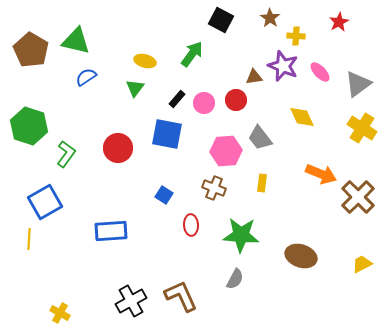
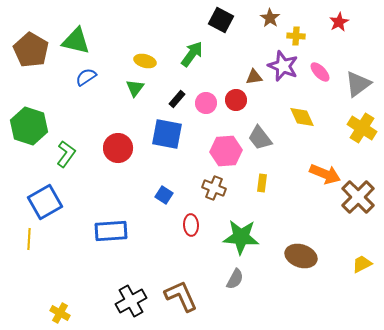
pink circle at (204, 103): moved 2 px right
orange arrow at (321, 174): moved 4 px right
green star at (241, 235): moved 2 px down
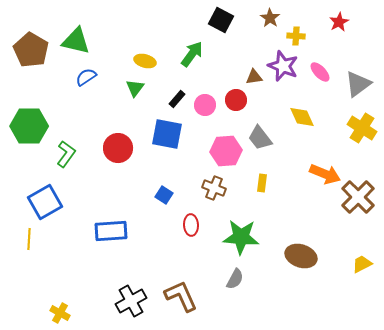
pink circle at (206, 103): moved 1 px left, 2 px down
green hexagon at (29, 126): rotated 18 degrees counterclockwise
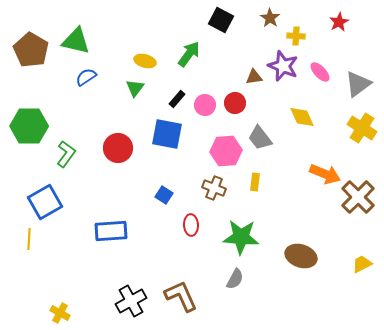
green arrow at (192, 54): moved 3 px left
red circle at (236, 100): moved 1 px left, 3 px down
yellow rectangle at (262, 183): moved 7 px left, 1 px up
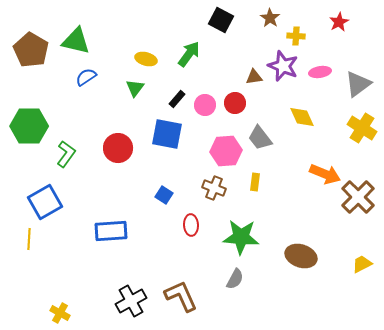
yellow ellipse at (145, 61): moved 1 px right, 2 px up
pink ellipse at (320, 72): rotated 55 degrees counterclockwise
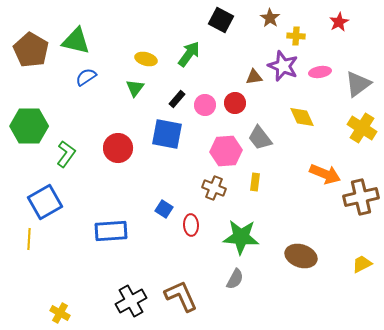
blue square at (164, 195): moved 14 px down
brown cross at (358, 197): moved 3 px right; rotated 32 degrees clockwise
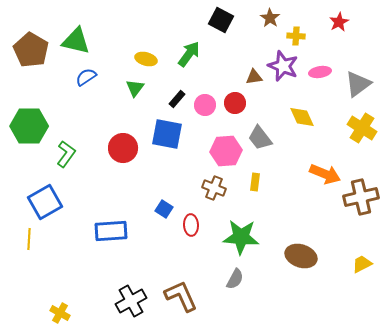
red circle at (118, 148): moved 5 px right
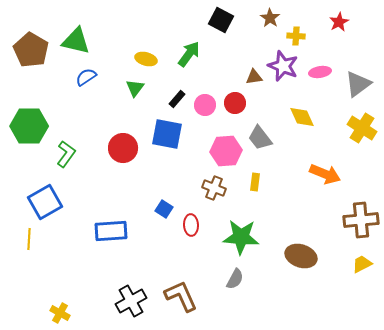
brown cross at (361, 197): moved 23 px down; rotated 8 degrees clockwise
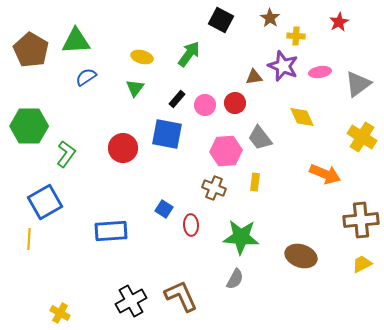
green triangle at (76, 41): rotated 16 degrees counterclockwise
yellow ellipse at (146, 59): moved 4 px left, 2 px up
yellow cross at (362, 128): moved 9 px down
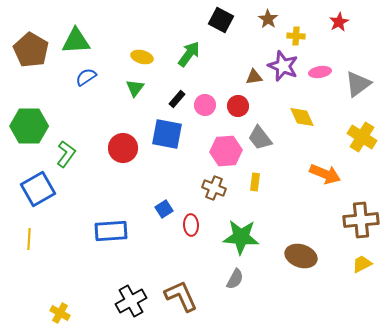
brown star at (270, 18): moved 2 px left, 1 px down
red circle at (235, 103): moved 3 px right, 3 px down
blue square at (45, 202): moved 7 px left, 13 px up
blue square at (164, 209): rotated 24 degrees clockwise
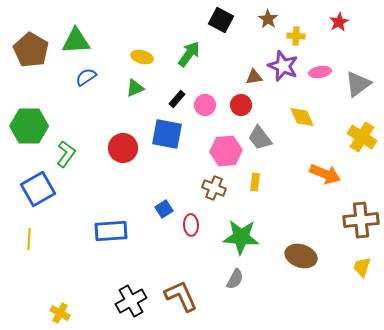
green triangle at (135, 88): rotated 30 degrees clockwise
red circle at (238, 106): moved 3 px right, 1 px up
yellow trapezoid at (362, 264): moved 3 px down; rotated 45 degrees counterclockwise
